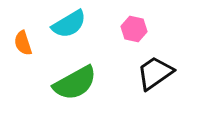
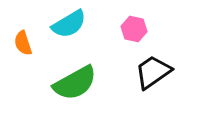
black trapezoid: moved 2 px left, 1 px up
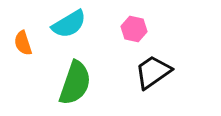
green semicircle: rotated 42 degrees counterclockwise
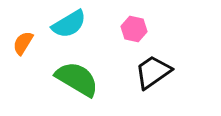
orange semicircle: rotated 50 degrees clockwise
green semicircle: moved 2 px right, 4 px up; rotated 78 degrees counterclockwise
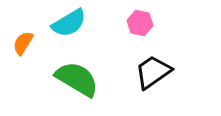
cyan semicircle: moved 1 px up
pink hexagon: moved 6 px right, 6 px up
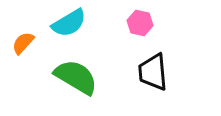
orange semicircle: rotated 10 degrees clockwise
black trapezoid: rotated 60 degrees counterclockwise
green semicircle: moved 1 px left, 2 px up
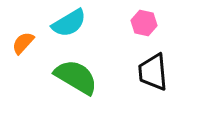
pink hexagon: moved 4 px right
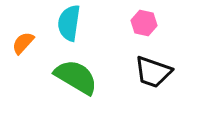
cyan semicircle: rotated 129 degrees clockwise
black trapezoid: rotated 66 degrees counterclockwise
